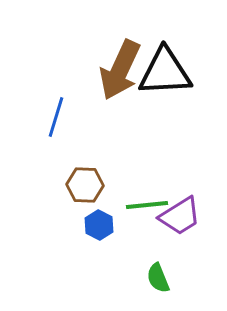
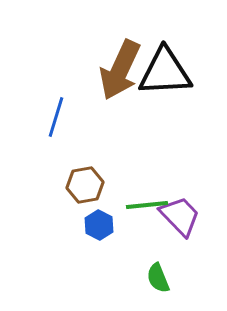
brown hexagon: rotated 12 degrees counterclockwise
purple trapezoid: rotated 102 degrees counterclockwise
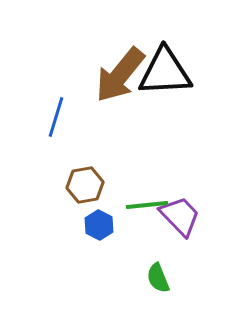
brown arrow: moved 5 px down; rotated 14 degrees clockwise
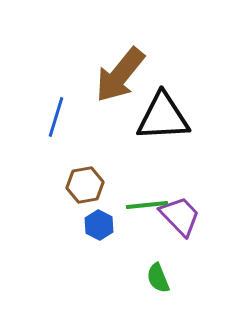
black triangle: moved 2 px left, 45 px down
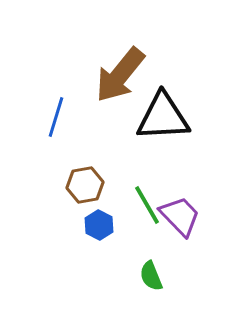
green line: rotated 66 degrees clockwise
green semicircle: moved 7 px left, 2 px up
